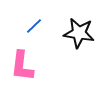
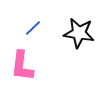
blue line: moved 1 px left, 2 px down
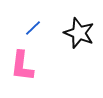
black star: rotated 12 degrees clockwise
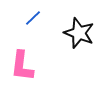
blue line: moved 10 px up
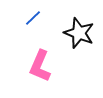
pink L-shape: moved 18 px right; rotated 16 degrees clockwise
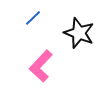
pink L-shape: moved 1 px right; rotated 20 degrees clockwise
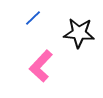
black star: rotated 16 degrees counterclockwise
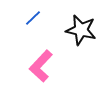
black star: moved 2 px right, 3 px up; rotated 8 degrees clockwise
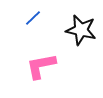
pink L-shape: rotated 36 degrees clockwise
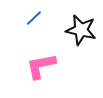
blue line: moved 1 px right
